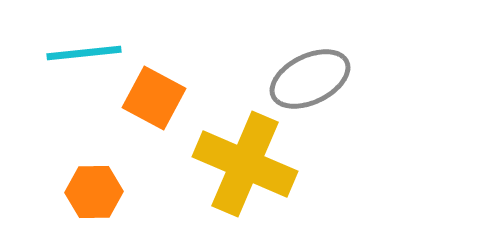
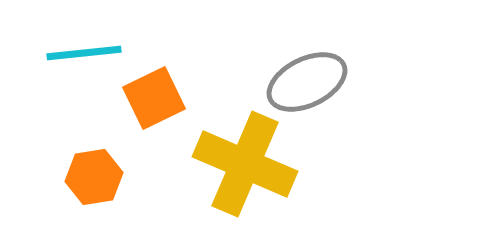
gray ellipse: moved 3 px left, 3 px down
orange square: rotated 36 degrees clockwise
orange hexagon: moved 15 px up; rotated 8 degrees counterclockwise
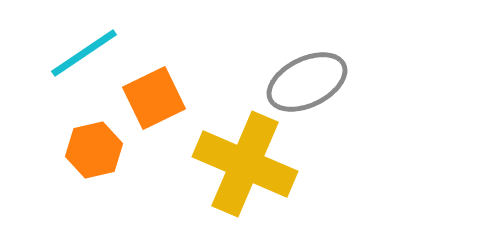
cyan line: rotated 28 degrees counterclockwise
orange hexagon: moved 27 px up; rotated 4 degrees counterclockwise
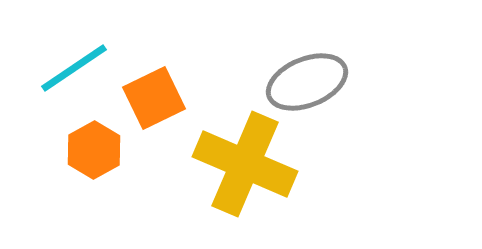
cyan line: moved 10 px left, 15 px down
gray ellipse: rotated 4 degrees clockwise
orange hexagon: rotated 16 degrees counterclockwise
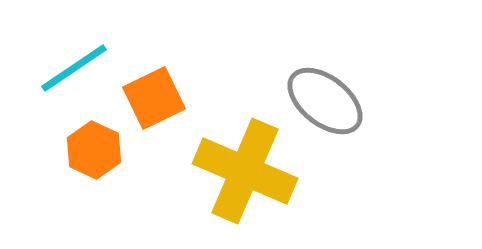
gray ellipse: moved 18 px right, 19 px down; rotated 60 degrees clockwise
orange hexagon: rotated 6 degrees counterclockwise
yellow cross: moved 7 px down
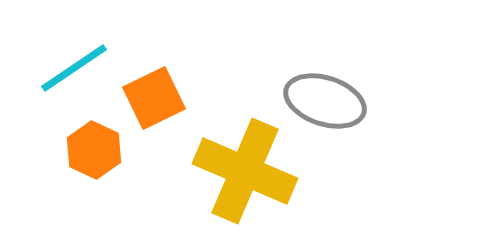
gray ellipse: rotated 20 degrees counterclockwise
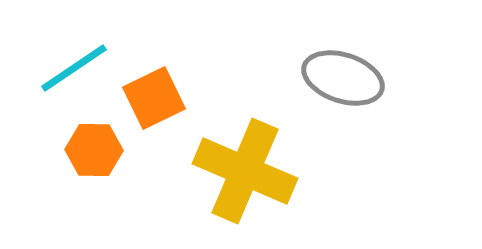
gray ellipse: moved 18 px right, 23 px up
orange hexagon: rotated 24 degrees counterclockwise
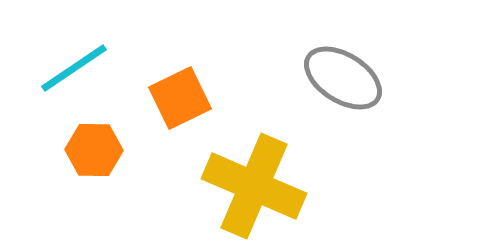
gray ellipse: rotated 14 degrees clockwise
orange square: moved 26 px right
yellow cross: moved 9 px right, 15 px down
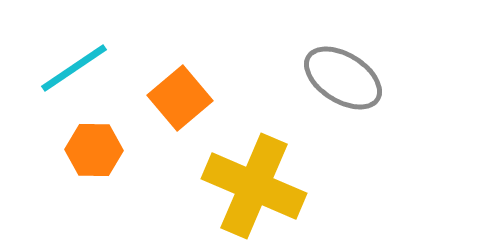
orange square: rotated 14 degrees counterclockwise
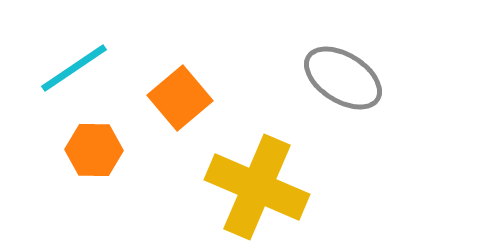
yellow cross: moved 3 px right, 1 px down
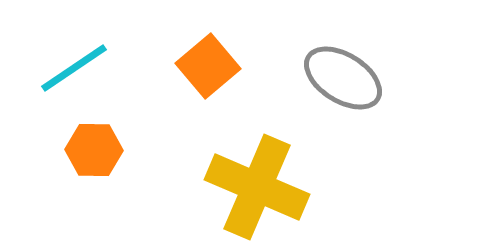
orange square: moved 28 px right, 32 px up
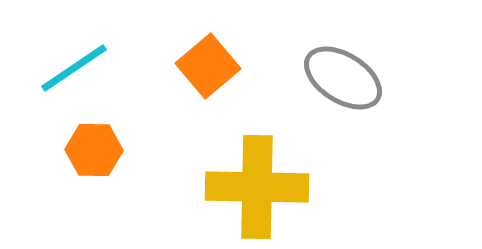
yellow cross: rotated 22 degrees counterclockwise
